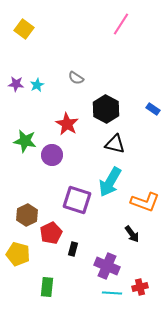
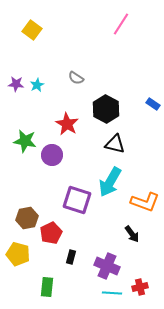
yellow square: moved 8 px right, 1 px down
blue rectangle: moved 5 px up
brown hexagon: moved 3 px down; rotated 15 degrees clockwise
black rectangle: moved 2 px left, 8 px down
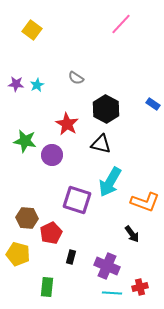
pink line: rotated 10 degrees clockwise
black triangle: moved 14 px left
brown hexagon: rotated 15 degrees clockwise
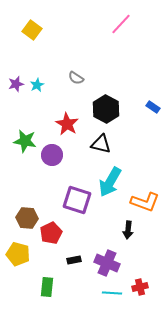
purple star: rotated 21 degrees counterclockwise
blue rectangle: moved 3 px down
black arrow: moved 4 px left, 4 px up; rotated 42 degrees clockwise
black rectangle: moved 3 px right, 3 px down; rotated 64 degrees clockwise
purple cross: moved 3 px up
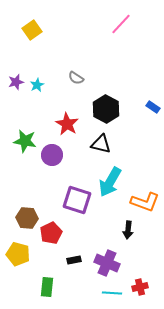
yellow square: rotated 18 degrees clockwise
purple star: moved 2 px up
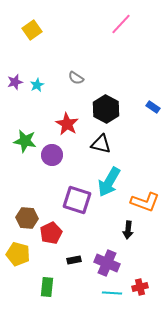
purple star: moved 1 px left
cyan arrow: moved 1 px left
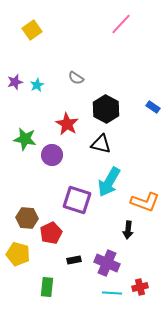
green star: moved 2 px up
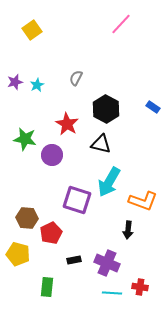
gray semicircle: rotated 84 degrees clockwise
orange L-shape: moved 2 px left, 1 px up
red cross: rotated 21 degrees clockwise
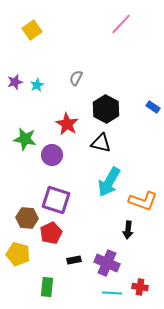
black triangle: moved 1 px up
purple square: moved 21 px left
